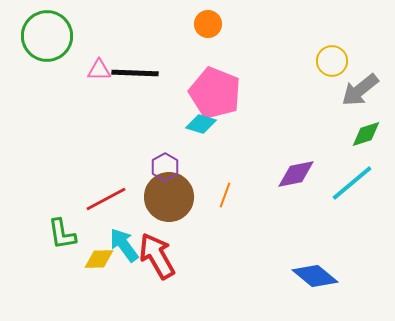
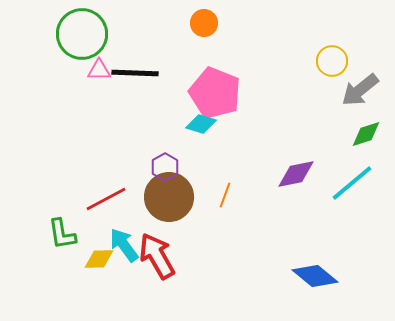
orange circle: moved 4 px left, 1 px up
green circle: moved 35 px right, 2 px up
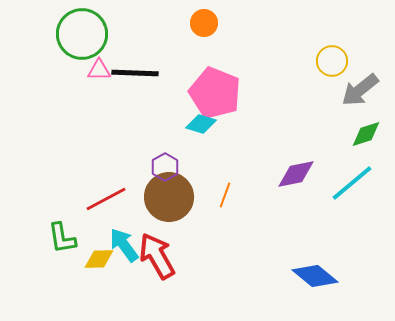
green L-shape: moved 4 px down
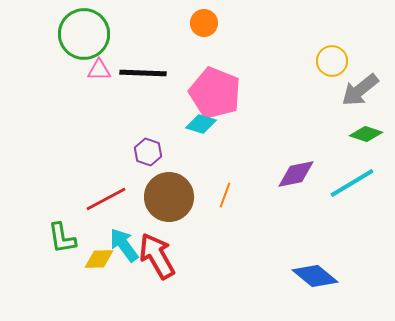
green circle: moved 2 px right
black line: moved 8 px right
green diamond: rotated 36 degrees clockwise
purple hexagon: moved 17 px left, 15 px up; rotated 12 degrees counterclockwise
cyan line: rotated 9 degrees clockwise
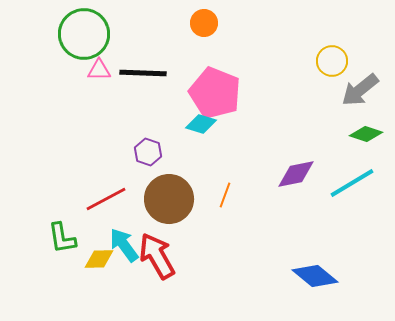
brown circle: moved 2 px down
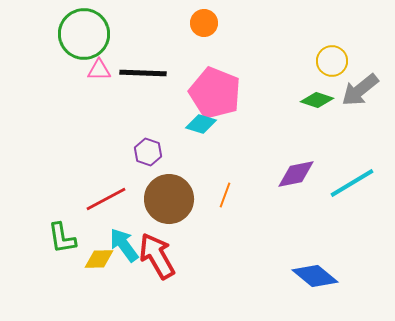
green diamond: moved 49 px left, 34 px up
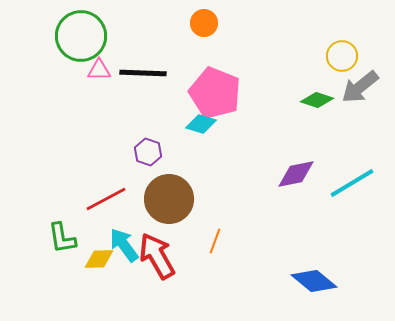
green circle: moved 3 px left, 2 px down
yellow circle: moved 10 px right, 5 px up
gray arrow: moved 3 px up
orange line: moved 10 px left, 46 px down
blue diamond: moved 1 px left, 5 px down
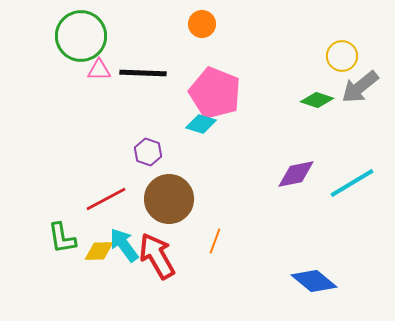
orange circle: moved 2 px left, 1 px down
yellow diamond: moved 8 px up
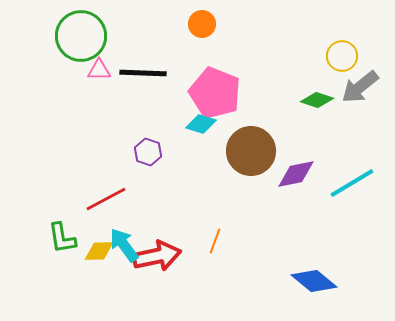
brown circle: moved 82 px right, 48 px up
red arrow: rotated 108 degrees clockwise
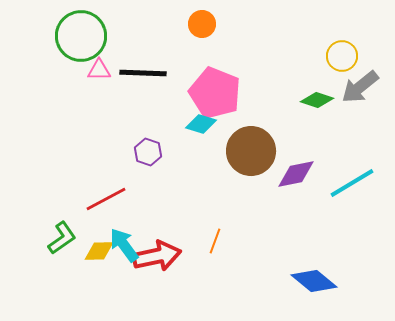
green L-shape: rotated 116 degrees counterclockwise
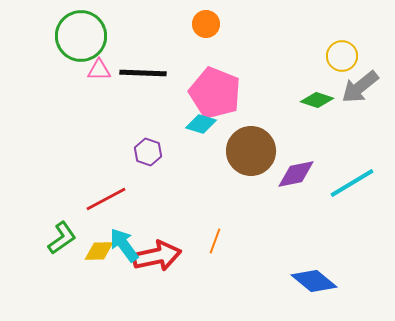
orange circle: moved 4 px right
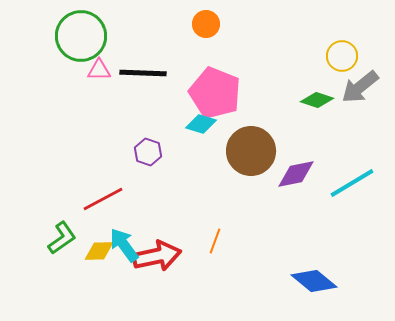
red line: moved 3 px left
